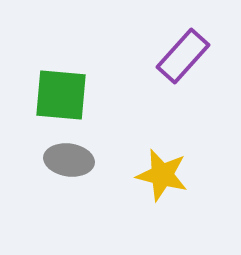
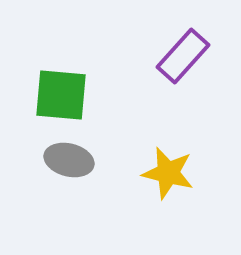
gray ellipse: rotated 6 degrees clockwise
yellow star: moved 6 px right, 2 px up
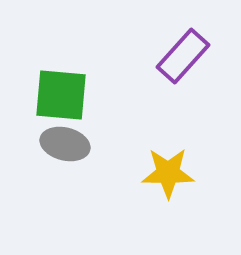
gray ellipse: moved 4 px left, 16 px up
yellow star: rotated 14 degrees counterclockwise
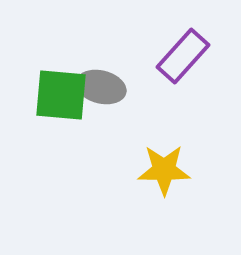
gray ellipse: moved 36 px right, 57 px up
yellow star: moved 4 px left, 3 px up
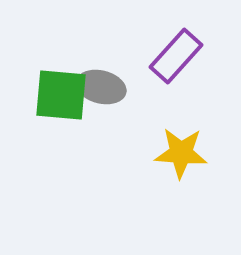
purple rectangle: moved 7 px left
yellow star: moved 17 px right, 17 px up; rotated 4 degrees clockwise
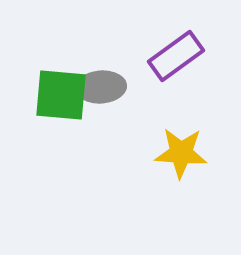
purple rectangle: rotated 12 degrees clockwise
gray ellipse: rotated 18 degrees counterclockwise
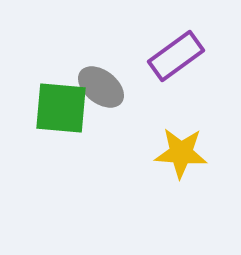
gray ellipse: rotated 42 degrees clockwise
green square: moved 13 px down
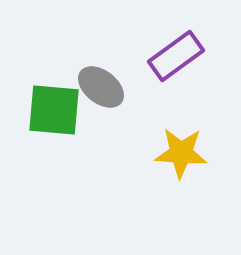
green square: moved 7 px left, 2 px down
